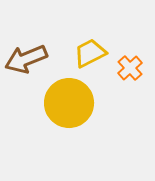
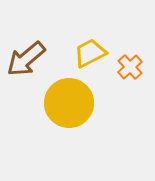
brown arrow: rotated 18 degrees counterclockwise
orange cross: moved 1 px up
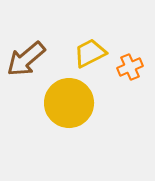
orange cross: rotated 20 degrees clockwise
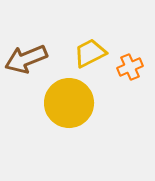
brown arrow: rotated 18 degrees clockwise
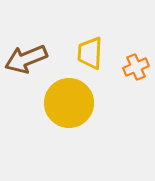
yellow trapezoid: rotated 60 degrees counterclockwise
orange cross: moved 6 px right
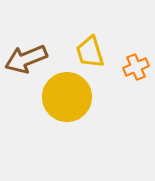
yellow trapezoid: moved 1 px up; rotated 20 degrees counterclockwise
yellow circle: moved 2 px left, 6 px up
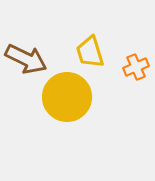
brown arrow: rotated 132 degrees counterclockwise
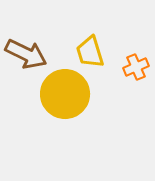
brown arrow: moved 5 px up
yellow circle: moved 2 px left, 3 px up
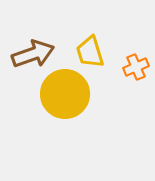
brown arrow: moved 7 px right; rotated 45 degrees counterclockwise
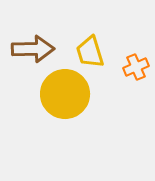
brown arrow: moved 5 px up; rotated 18 degrees clockwise
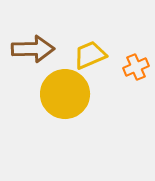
yellow trapezoid: moved 3 px down; rotated 84 degrees clockwise
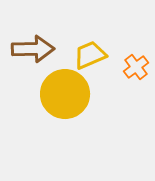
orange cross: rotated 15 degrees counterclockwise
